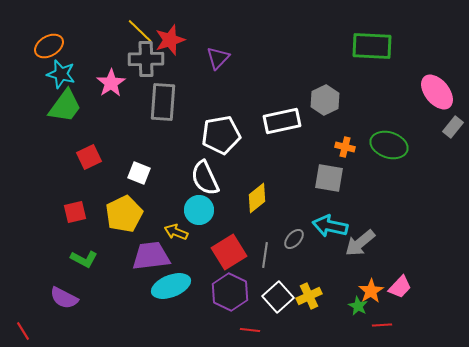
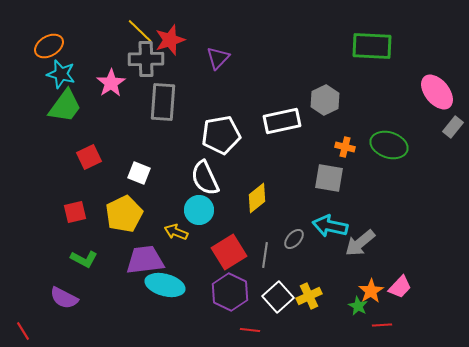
purple trapezoid at (151, 256): moved 6 px left, 4 px down
cyan ellipse at (171, 286): moved 6 px left, 1 px up; rotated 36 degrees clockwise
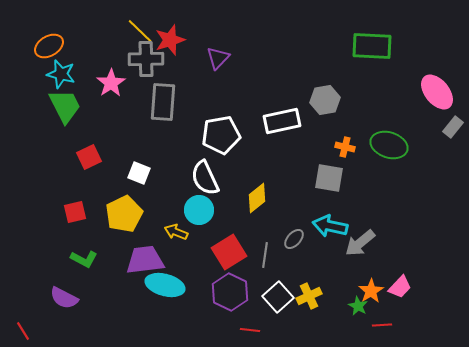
gray hexagon at (325, 100): rotated 16 degrees clockwise
green trapezoid at (65, 106): rotated 63 degrees counterclockwise
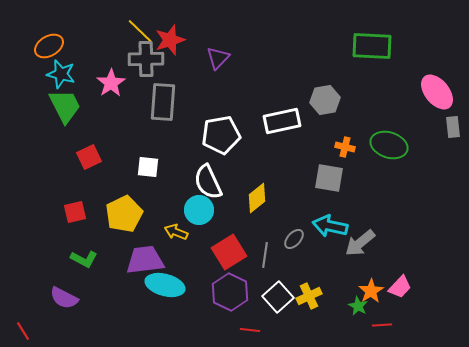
gray rectangle at (453, 127): rotated 45 degrees counterclockwise
white square at (139, 173): moved 9 px right, 6 px up; rotated 15 degrees counterclockwise
white semicircle at (205, 178): moved 3 px right, 4 px down
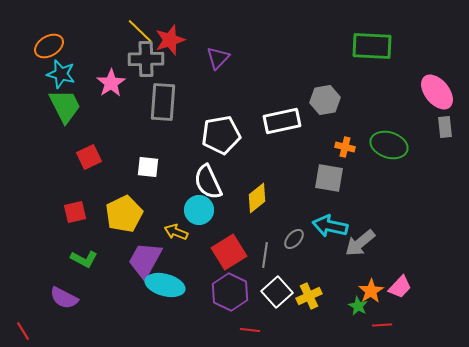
gray rectangle at (453, 127): moved 8 px left
purple trapezoid at (145, 260): rotated 54 degrees counterclockwise
white square at (278, 297): moved 1 px left, 5 px up
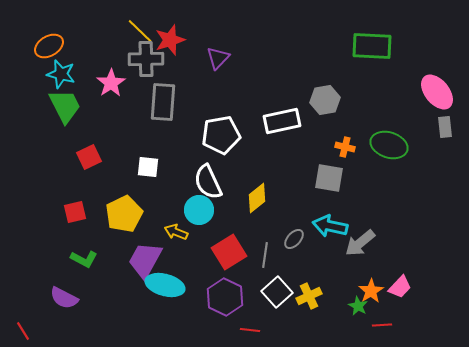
purple hexagon at (230, 292): moved 5 px left, 5 px down
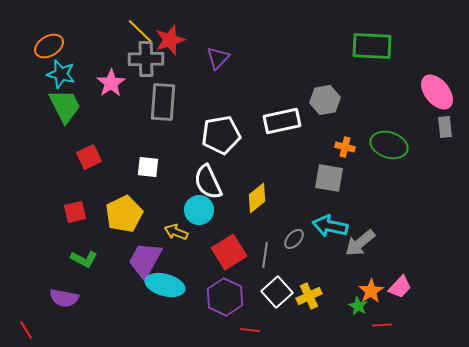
purple semicircle at (64, 298): rotated 16 degrees counterclockwise
red line at (23, 331): moved 3 px right, 1 px up
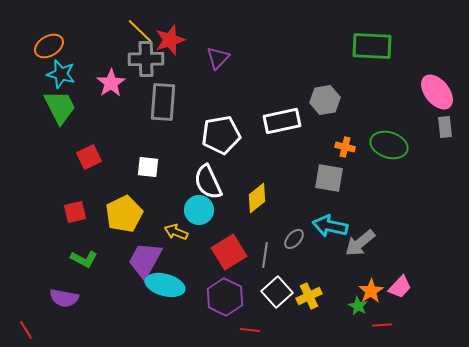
green trapezoid at (65, 106): moved 5 px left, 1 px down
